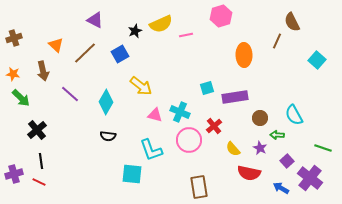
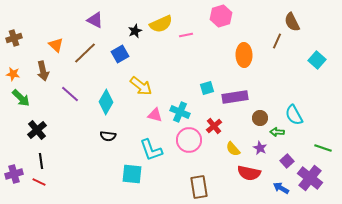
green arrow at (277, 135): moved 3 px up
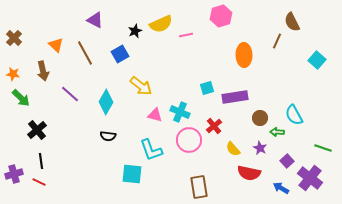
brown cross at (14, 38): rotated 28 degrees counterclockwise
brown line at (85, 53): rotated 75 degrees counterclockwise
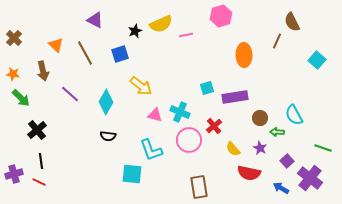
blue square at (120, 54): rotated 12 degrees clockwise
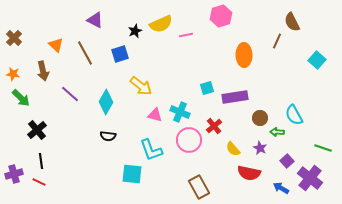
brown rectangle at (199, 187): rotated 20 degrees counterclockwise
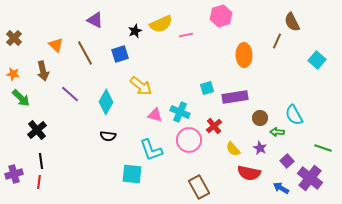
red line at (39, 182): rotated 72 degrees clockwise
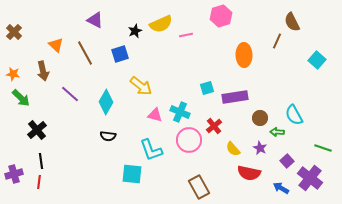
brown cross at (14, 38): moved 6 px up
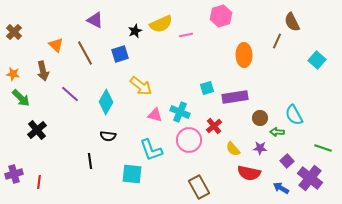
purple star at (260, 148): rotated 24 degrees counterclockwise
black line at (41, 161): moved 49 px right
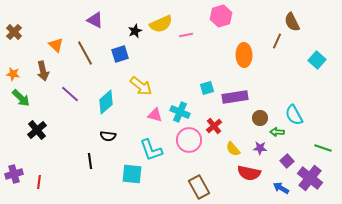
cyan diamond at (106, 102): rotated 20 degrees clockwise
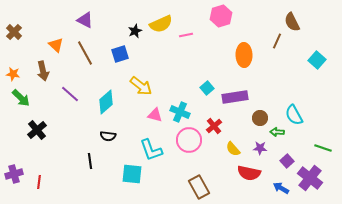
purple triangle at (95, 20): moved 10 px left
cyan square at (207, 88): rotated 24 degrees counterclockwise
